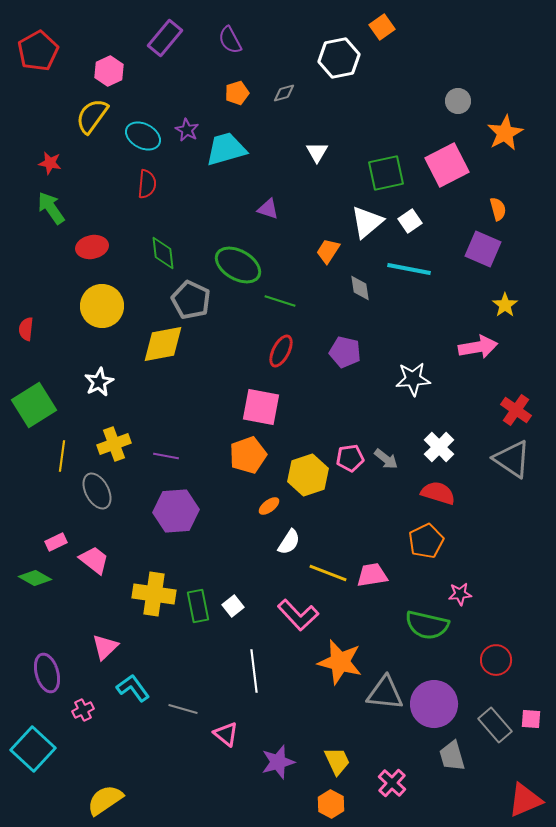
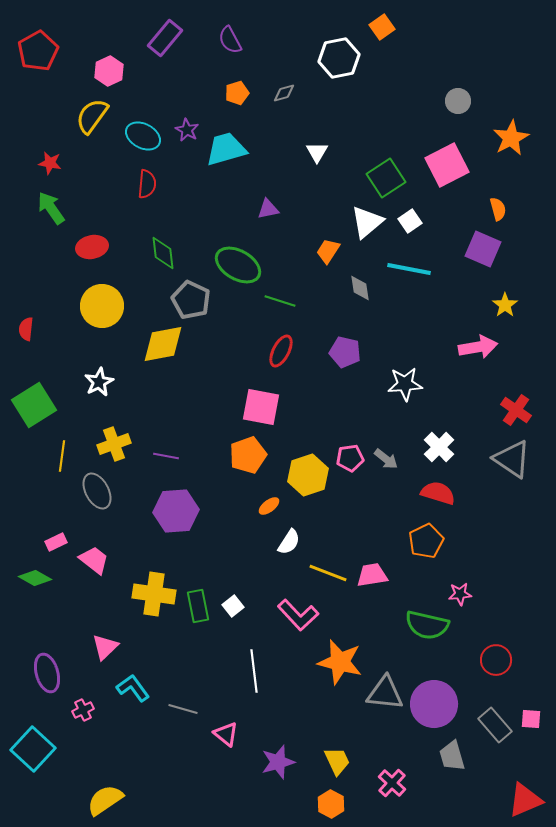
orange star at (505, 133): moved 6 px right, 5 px down
green square at (386, 173): moved 5 px down; rotated 21 degrees counterclockwise
purple triangle at (268, 209): rotated 30 degrees counterclockwise
white star at (413, 379): moved 8 px left, 5 px down
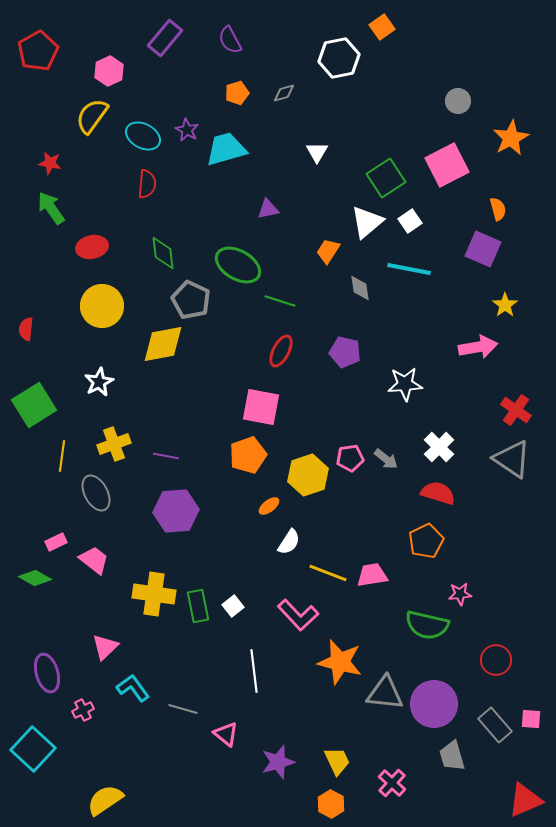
gray ellipse at (97, 491): moved 1 px left, 2 px down
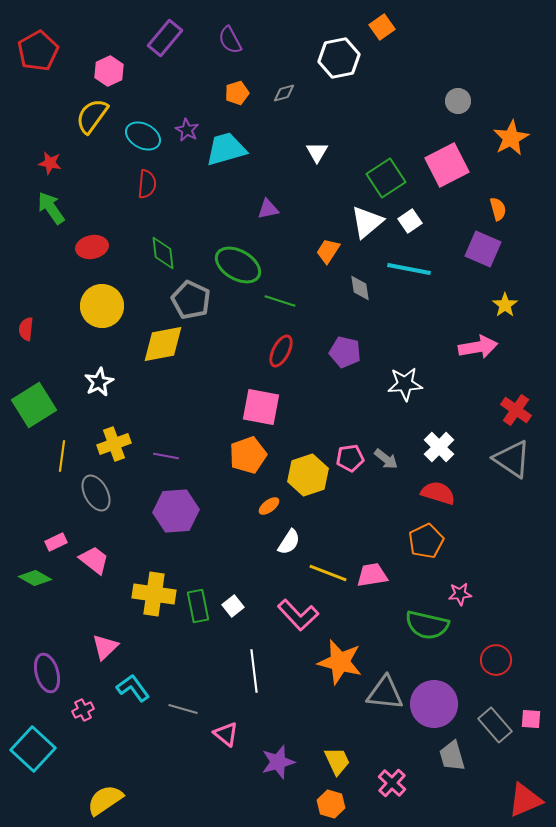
orange hexagon at (331, 804): rotated 12 degrees counterclockwise
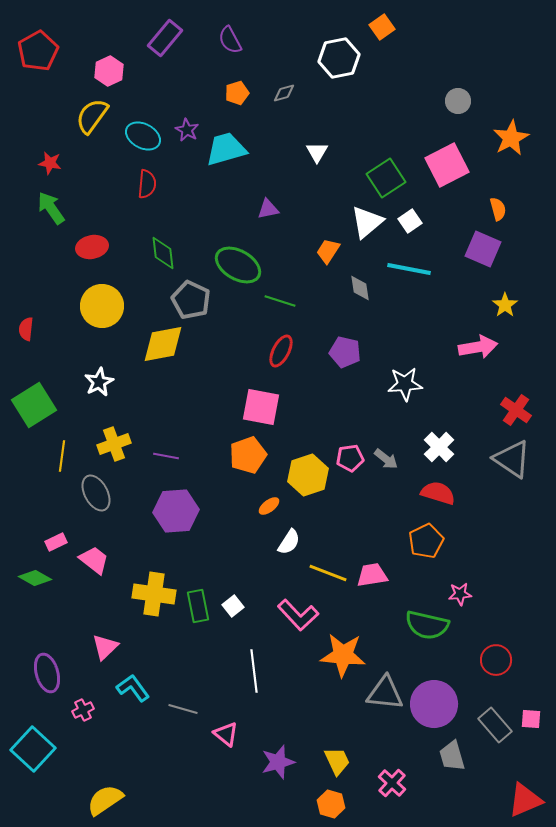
orange star at (340, 662): moved 3 px right, 7 px up; rotated 9 degrees counterclockwise
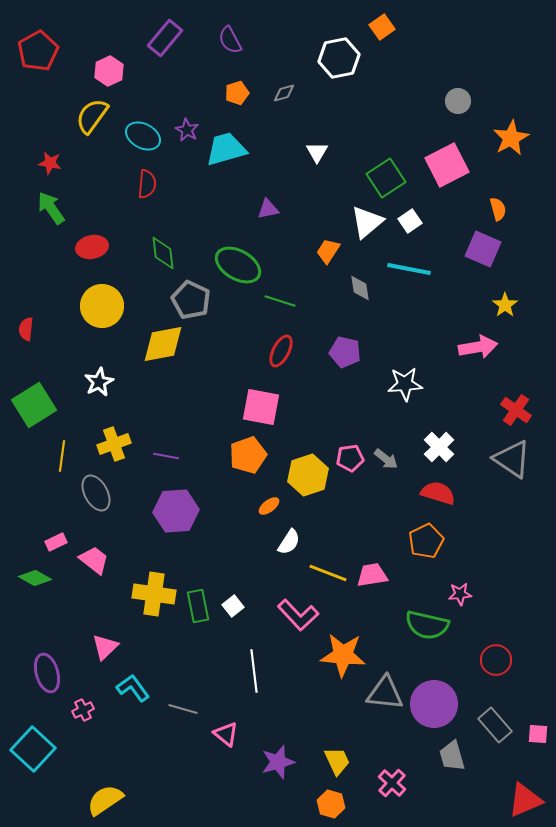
pink square at (531, 719): moved 7 px right, 15 px down
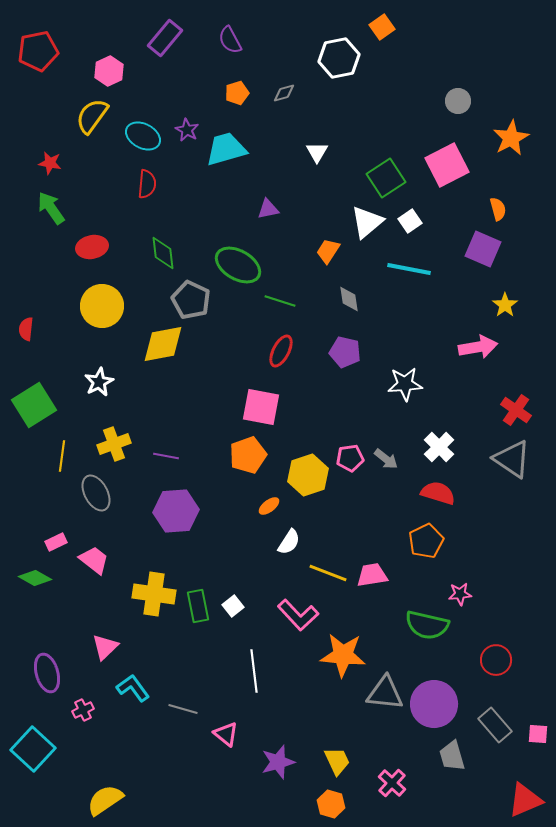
red pentagon at (38, 51): rotated 18 degrees clockwise
gray diamond at (360, 288): moved 11 px left, 11 px down
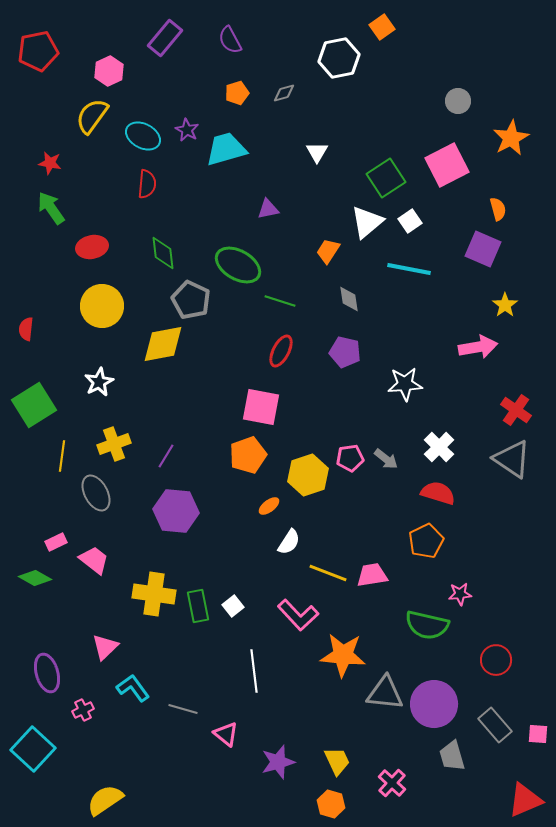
purple line at (166, 456): rotated 70 degrees counterclockwise
purple hexagon at (176, 511): rotated 9 degrees clockwise
